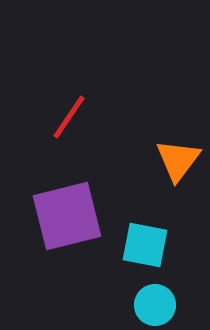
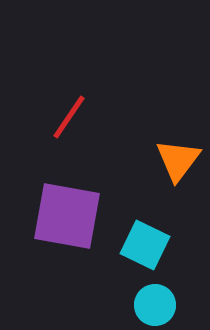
purple square: rotated 24 degrees clockwise
cyan square: rotated 15 degrees clockwise
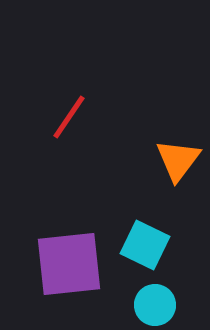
purple square: moved 2 px right, 48 px down; rotated 16 degrees counterclockwise
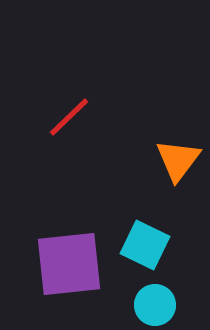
red line: rotated 12 degrees clockwise
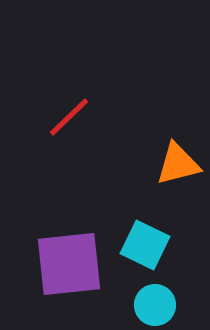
orange triangle: moved 4 px down; rotated 39 degrees clockwise
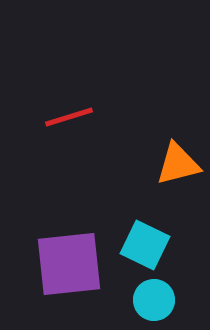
red line: rotated 27 degrees clockwise
cyan circle: moved 1 px left, 5 px up
